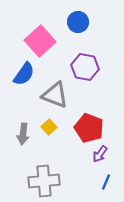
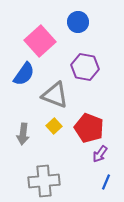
yellow square: moved 5 px right, 1 px up
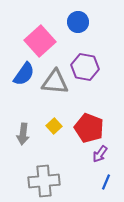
gray triangle: moved 13 px up; rotated 16 degrees counterclockwise
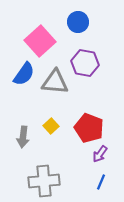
purple hexagon: moved 4 px up
yellow square: moved 3 px left
gray arrow: moved 3 px down
blue line: moved 5 px left
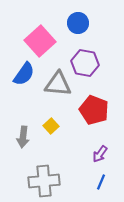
blue circle: moved 1 px down
gray triangle: moved 3 px right, 2 px down
red pentagon: moved 5 px right, 18 px up
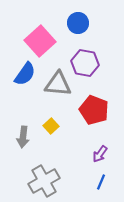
blue semicircle: moved 1 px right
gray cross: rotated 24 degrees counterclockwise
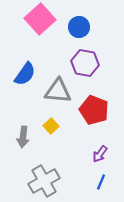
blue circle: moved 1 px right, 4 px down
pink square: moved 22 px up
gray triangle: moved 7 px down
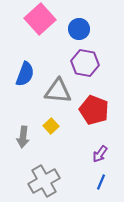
blue circle: moved 2 px down
blue semicircle: rotated 15 degrees counterclockwise
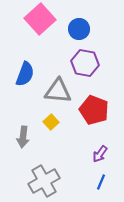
yellow square: moved 4 px up
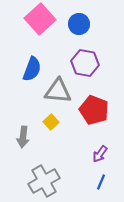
blue circle: moved 5 px up
blue semicircle: moved 7 px right, 5 px up
